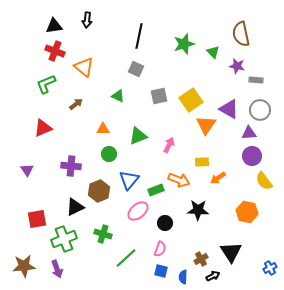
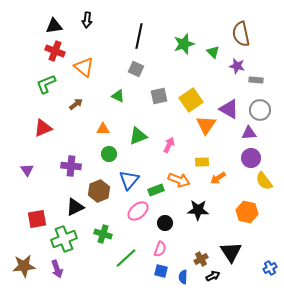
purple circle at (252, 156): moved 1 px left, 2 px down
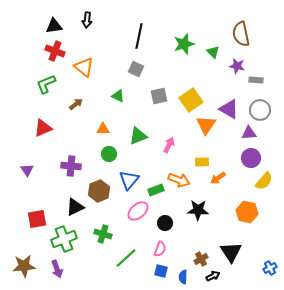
yellow semicircle at (264, 181): rotated 102 degrees counterclockwise
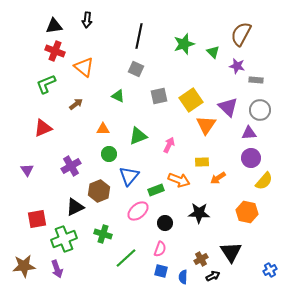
brown semicircle at (241, 34): rotated 40 degrees clockwise
purple triangle at (229, 109): moved 1 px left, 2 px up; rotated 15 degrees clockwise
purple cross at (71, 166): rotated 36 degrees counterclockwise
blue triangle at (129, 180): moved 4 px up
black star at (198, 210): moved 1 px right, 3 px down
blue cross at (270, 268): moved 2 px down
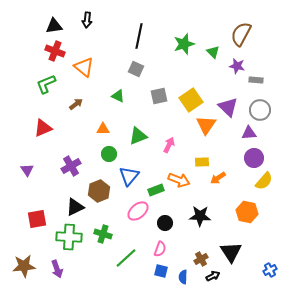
purple circle at (251, 158): moved 3 px right
black star at (199, 213): moved 1 px right, 3 px down
green cross at (64, 239): moved 5 px right, 2 px up; rotated 25 degrees clockwise
